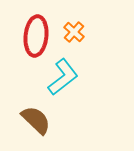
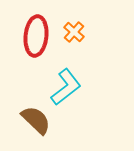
cyan L-shape: moved 3 px right, 10 px down
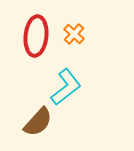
orange cross: moved 2 px down
brown semicircle: moved 2 px right, 2 px down; rotated 88 degrees clockwise
